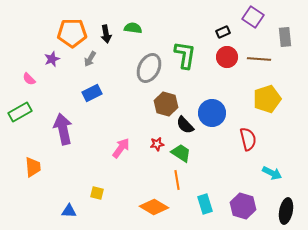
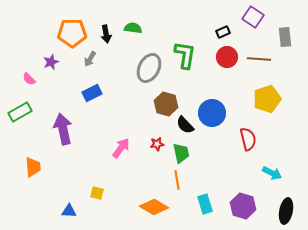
purple star: moved 1 px left, 3 px down
green trapezoid: rotated 45 degrees clockwise
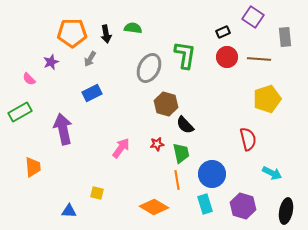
blue circle: moved 61 px down
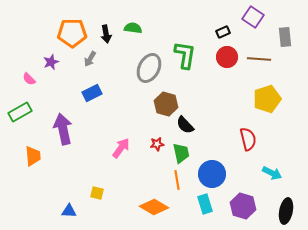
orange trapezoid: moved 11 px up
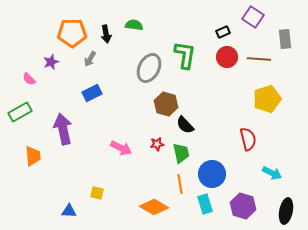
green semicircle: moved 1 px right, 3 px up
gray rectangle: moved 2 px down
pink arrow: rotated 80 degrees clockwise
orange line: moved 3 px right, 4 px down
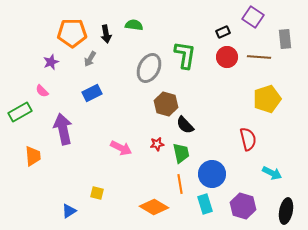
brown line: moved 2 px up
pink semicircle: moved 13 px right, 12 px down
blue triangle: rotated 35 degrees counterclockwise
